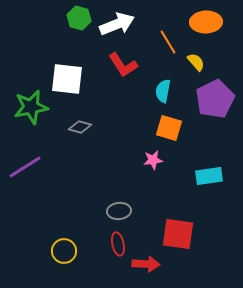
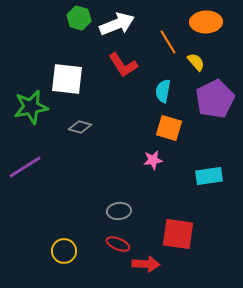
red ellipse: rotated 55 degrees counterclockwise
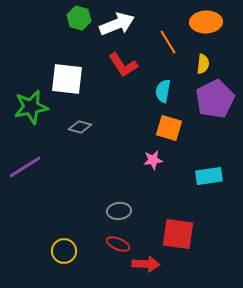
yellow semicircle: moved 7 px right, 2 px down; rotated 48 degrees clockwise
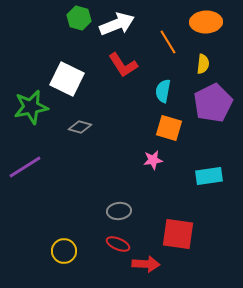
white square: rotated 20 degrees clockwise
purple pentagon: moved 2 px left, 4 px down
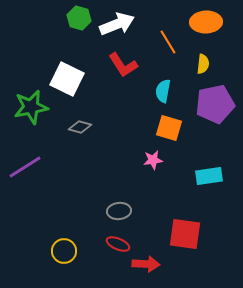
purple pentagon: moved 2 px right, 1 px down; rotated 15 degrees clockwise
red square: moved 7 px right
